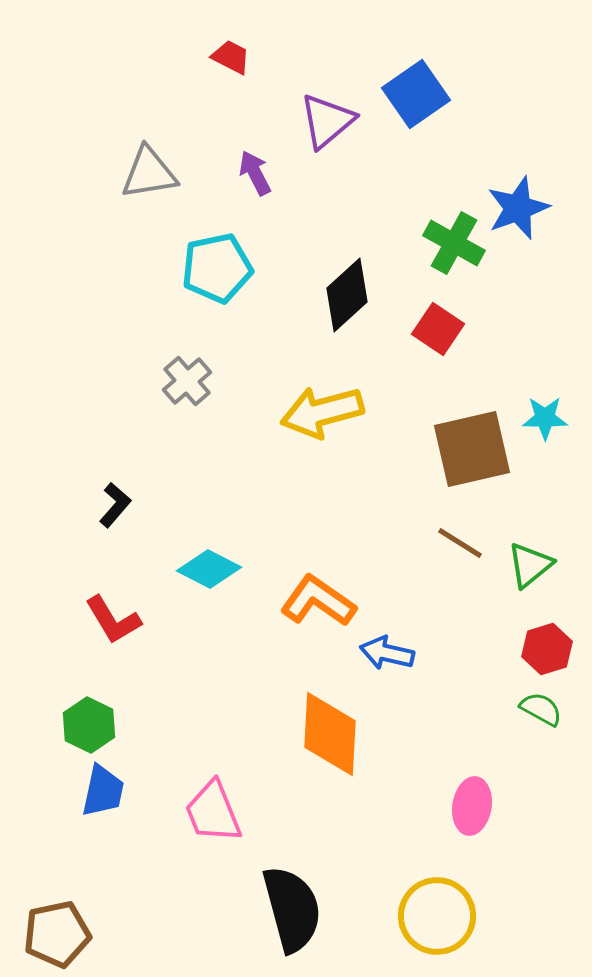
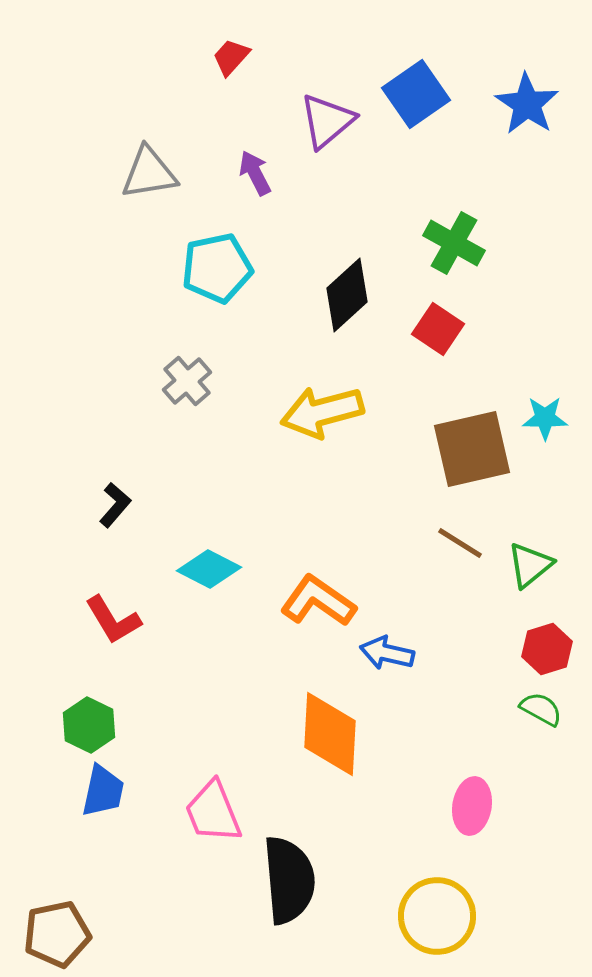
red trapezoid: rotated 75 degrees counterclockwise
blue star: moved 9 px right, 104 px up; rotated 18 degrees counterclockwise
black semicircle: moved 3 px left, 29 px up; rotated 10 degrees clockwise
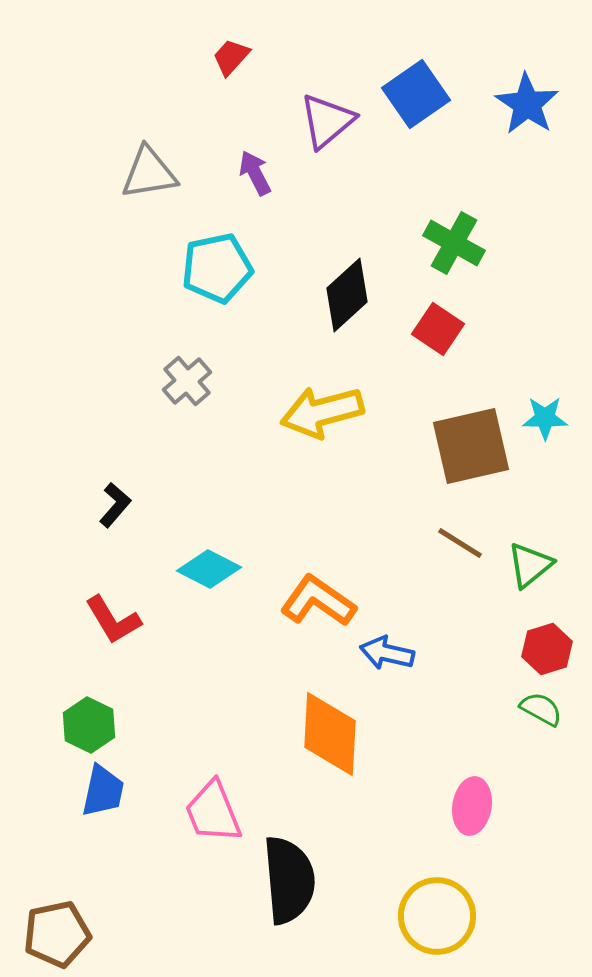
brown square: moved 1 px left, 3 px up
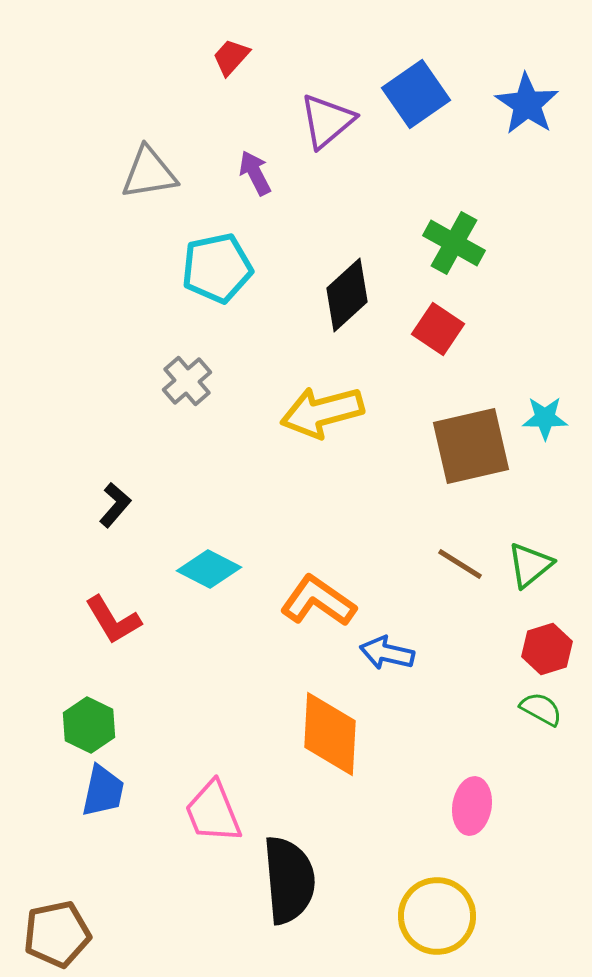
brown line: moved 21 px down
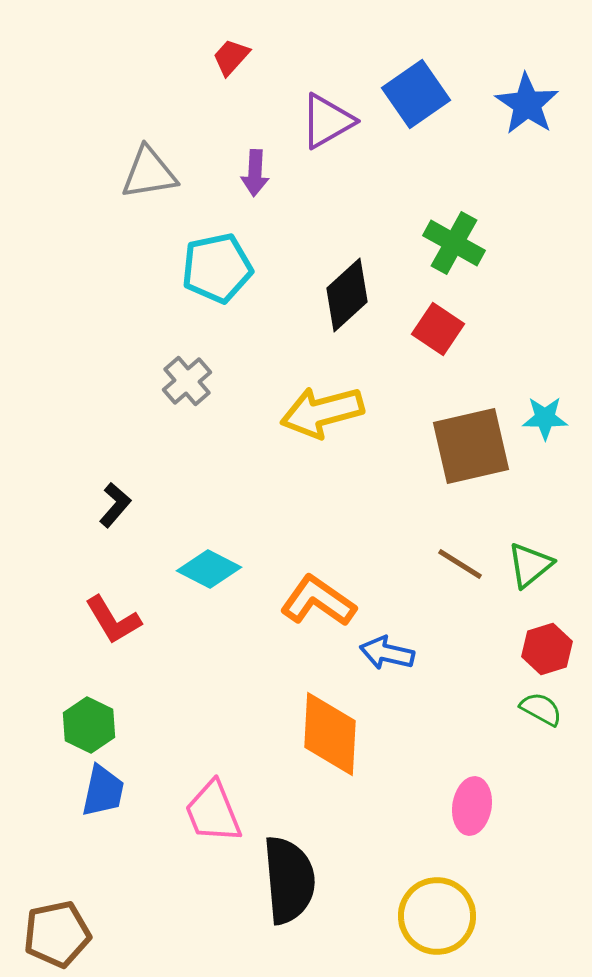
purple triangle: rotated 10 degrees clockwise
purple arrow: rotated 150 degrees counterclockwise
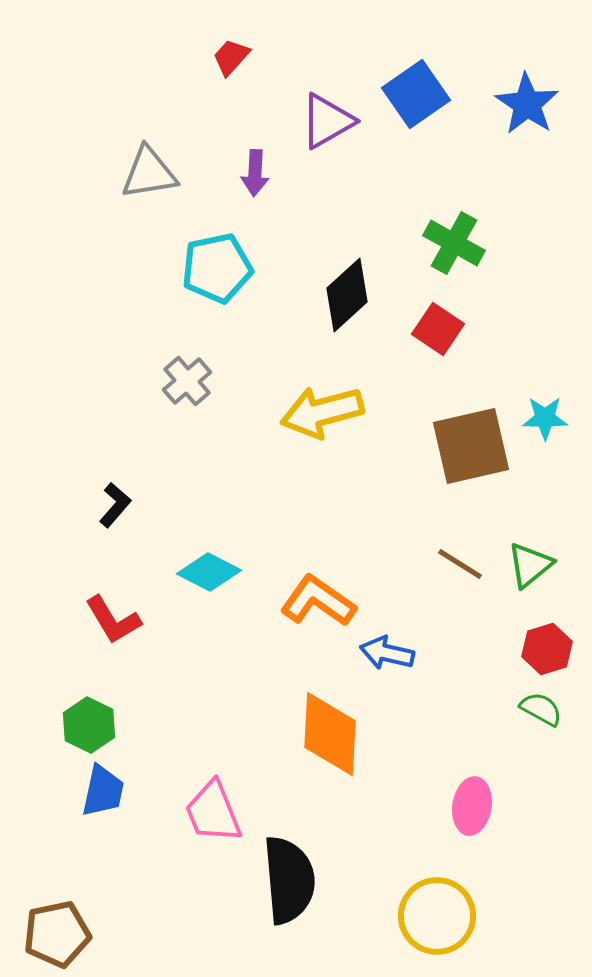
cyan diamond: moved 3 px down
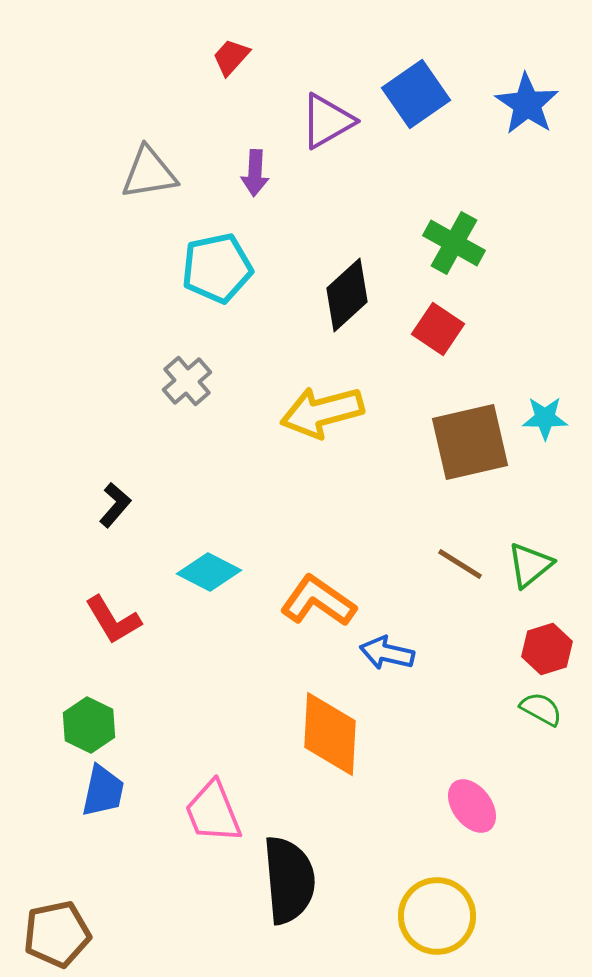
brown square: moved 1 px left, 4 px up
pink ellipse: rotated 46 degrees counterclockwise
